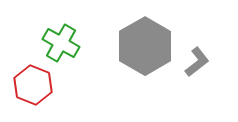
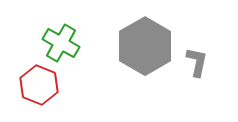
gray L-shape: rotated 40 degrees counterclockwise
red hexagon: moved 6 px right
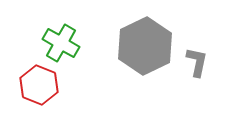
gray hexagon: rotated 4 degrees clockwise
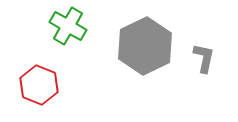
green cross: moved 7 px right, 17 px up
gray L-shape: moved 7 px right, 4 px up
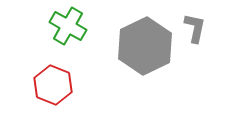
gray L-shape: moved 9 px left, 30 px up
red hexagon: moved 14 px right
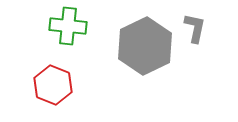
green cross: rotated 24 degrees counterclockwise
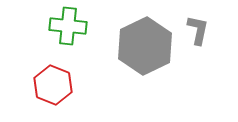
gray L-shape: moved 3 px right, 2 px down
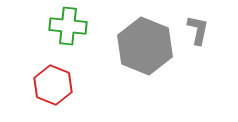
gray hexagon: rotated 12 degrees counterclockwise
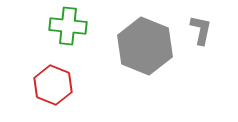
gray L-shape: moved 3 px right
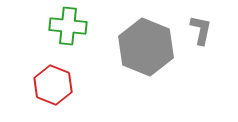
gray hexagon: moved 1 px right, 1 px down
